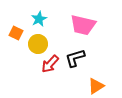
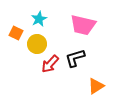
yellow circle: moved 1 px left
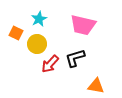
orange triangle: rotated 42 degrees clockwise
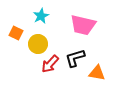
cyan star: moved 2 px right, 3 px up
yellow circle: moved 1 px right
orange triangle: moved 1 px right, 13 px up
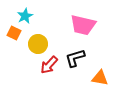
cyan star: moved 16 px left
orange square: moved 2 px left
red arrow: moved 1 px left, 1 px down
orange triangle: moved 3 px right, 5 px down
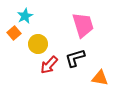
pink trapezoid: rotated 120 degrees counterclockwise
orange square: rotated 24 degrees clockwise
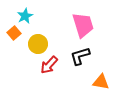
black L-shape: moved 5 px right, 2 px up
orange triangle: moved 1 px right, 4 px down
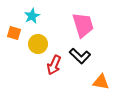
cyan star: moved 7 px right
orange square: rotated 32 degrees counterclockwise
black L-shape: rotated 120 degrees counterclockwise
red arrow: moved 5 px right; rotated 18 degrees counterclockwise
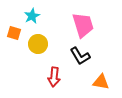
black L-shape: rotated 15 degrees clockwise
red arrow: moved 12 px down; rotated 18 degrees counterclockwise
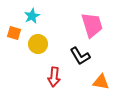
pink trapezoid: moved 9 px right
